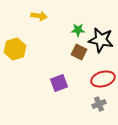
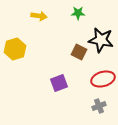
green star: moved 17 px up
gray cross: moved 2 px down
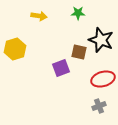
black star: rotated 10 degrees clockwise
brown square: rotated 14 degrees counterclockwise
purple square: moved 2 px right, 15 px up
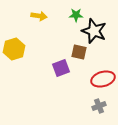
green star: moved 2 px left, 2 px down
black star: moved 7 px left, 9 px up
yellow hexagon: moved 1 px left
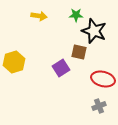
yellow hexagon: moved 13 px down
purple square: rotated 12 degrees counterclockwise
red ellipse: rotated 30 degrees clockwise
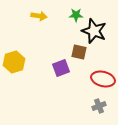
purple square: rotated 12 degrees clockwise
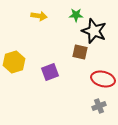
brown square: moved 1 px right
purple square: moved 11 px left, 4 px down
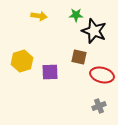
brown square: moved 1 px left, 5 px down
yellow hexagon: moved 8 px right, 1 px up
purple square: rotated 18 degrees clockwise
red ellipse: moved 1 px left, 4 px up
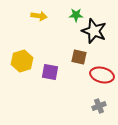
purple square: rotated 12 degrees clockwise
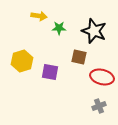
green star: moved 17 px left, 13 px down
red ellipse: moved 2 px down
